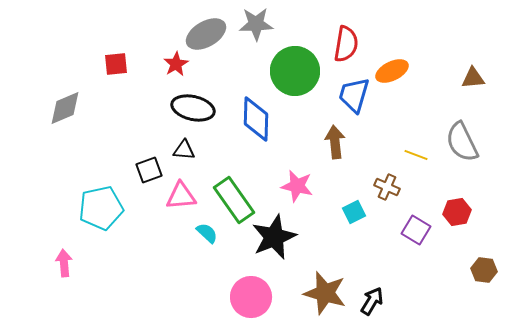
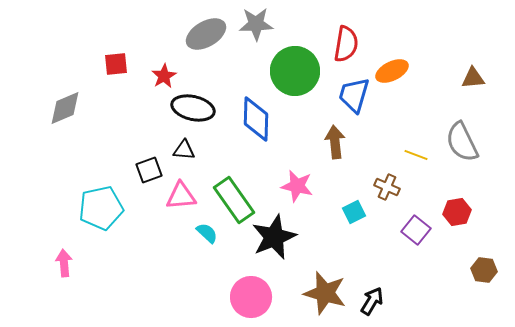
red star: moved 12 px left, 12 px down
purple square: rotated 8 degrees clockwise
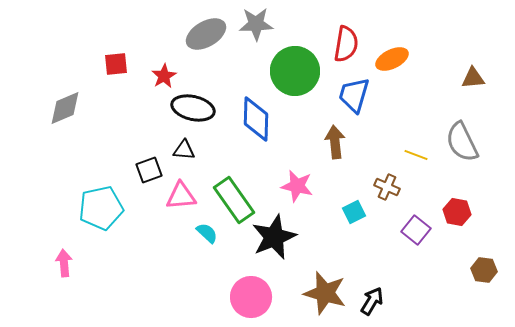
orange ellipse: moved 12 px up
red hexagon: rotated 20 degrees clockwise
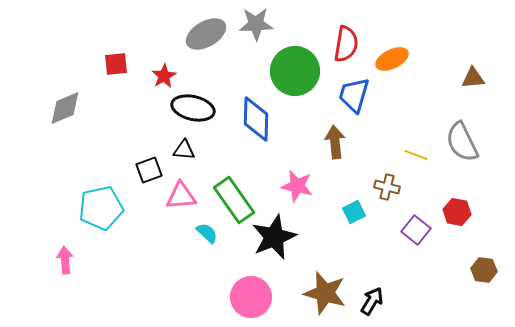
brown cross: rotated 10 degrees counterclockwise
pink arrow: moved 1 px right, 3 px up
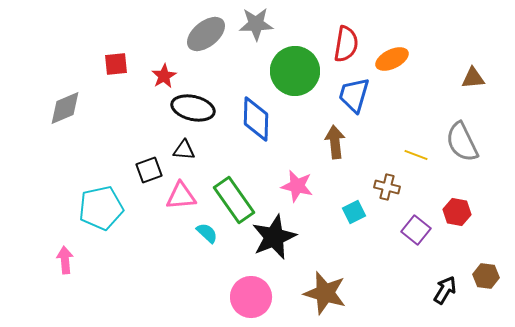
gray ellipse: rotated 9 degrees counterclockwise
brown hexagon: moved 2 px right, 6 px down
black arrow: moved 73 px right, 11 px up
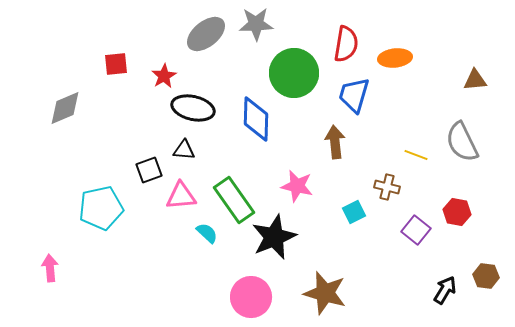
orange ellipse: moved 3 px right, 1 px up; rotated 20 degrees clockwise
green circle: moved 1 px left, 2 px down
brown triangle: moved 2 px right, 2 px down
pink arrow: moved 15 px left, 8 px down
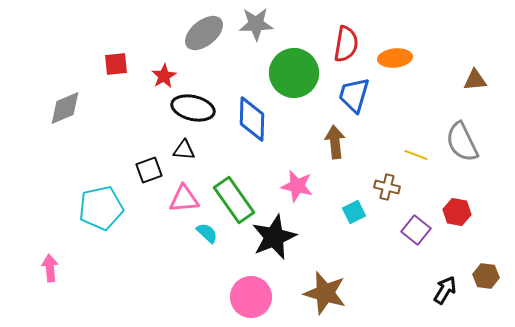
gray ellipse: moved 2 px left, 1 px up
blue diamond: moved 4 px left
pink triangle: moved 3 px right, 3 px down
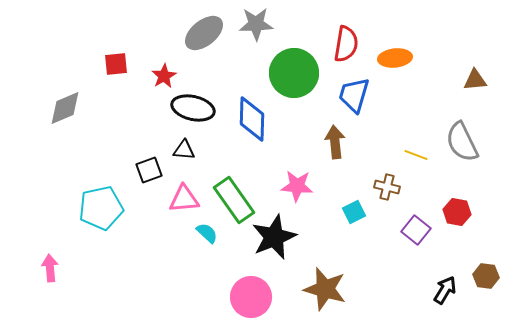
pink star: rotated 8 degrees counterclockwise
brown star: moved 4 px up
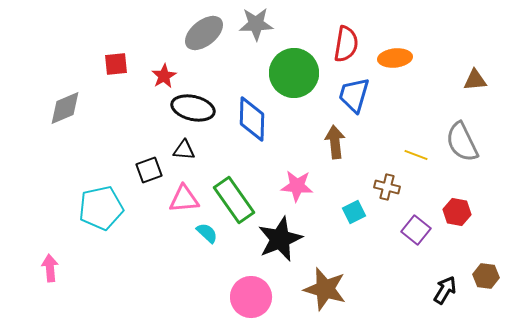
black star: moved 6 px right, 2 px down
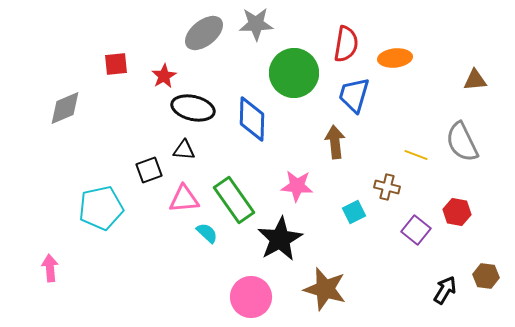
black star: rotated 6 degrees counterclockwise
